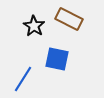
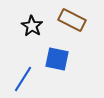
brown rectangle: moved 3 px right, 1 px down
black star: moved 2 px left
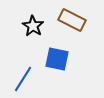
black star: moved 1 px right
